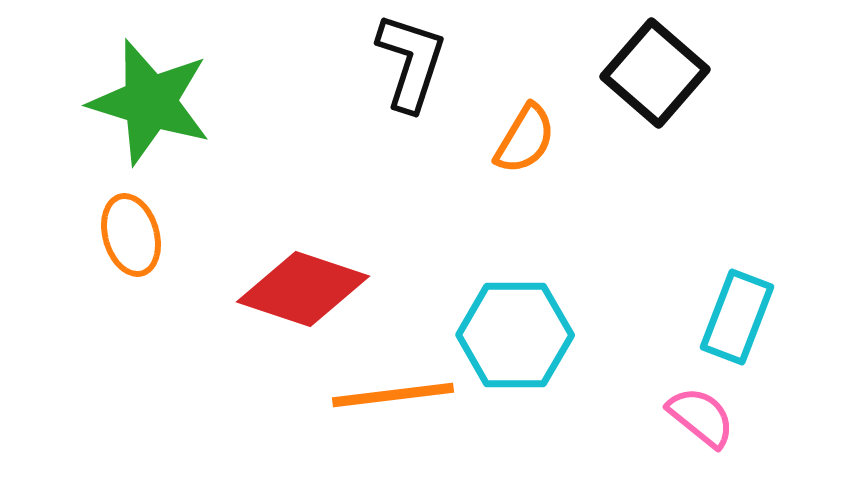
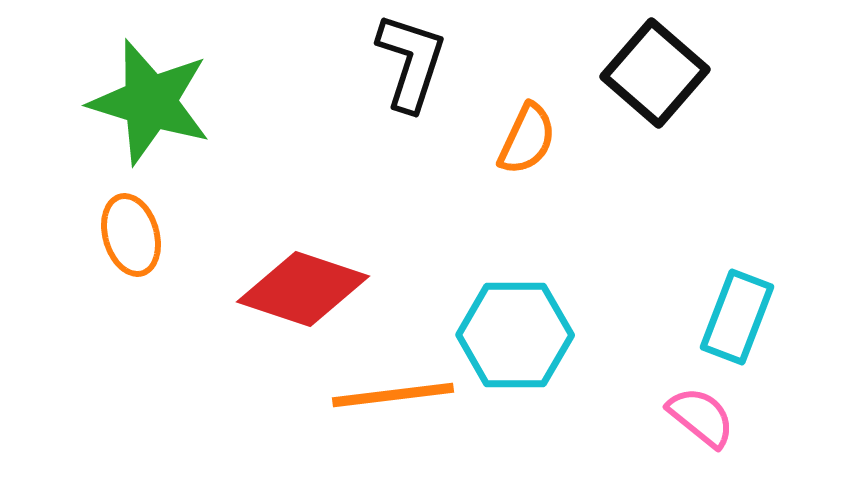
orange semicircle: moved 2 px right; rotated 6 degrees counterclockwise
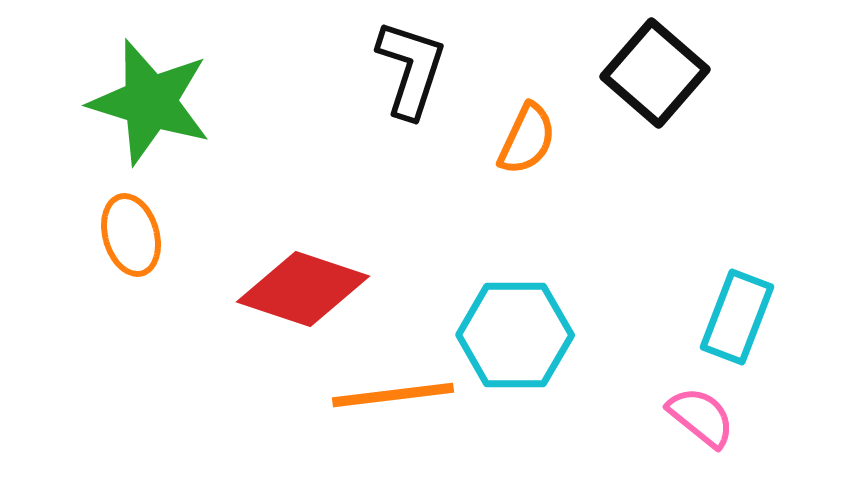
black L-shape: moved 7 px down
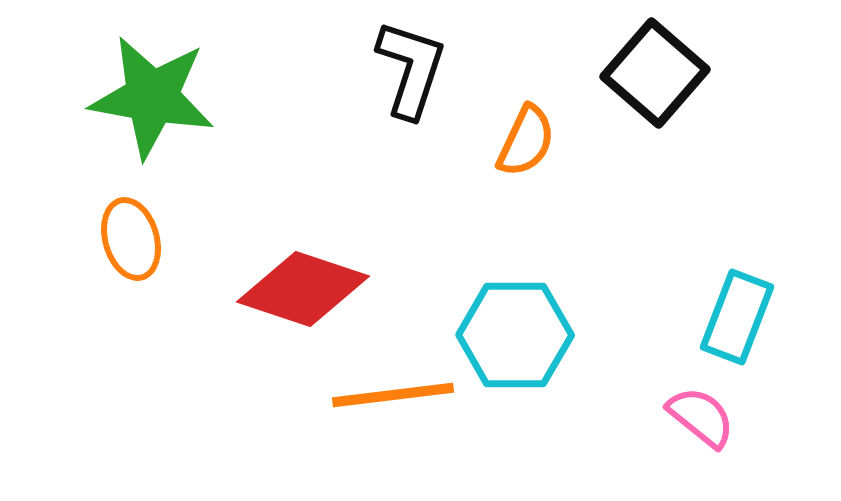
green star: moved 2 px right, 5 px up; rotated 7 degrees counterclockwise
orange semicircle: moved 1 px left, 2 px down
orange ellipse: moved 4 px down
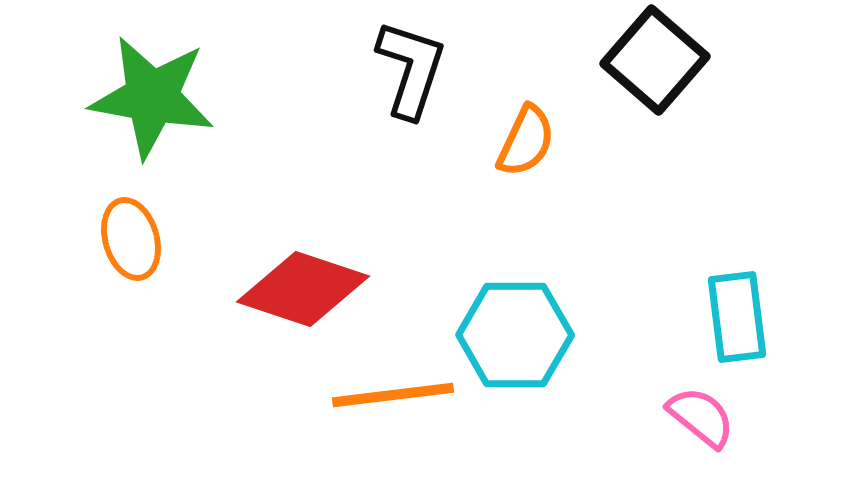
black square: moved 13 px up
cyan rectangle: rotated 28 degrees counterclockwise
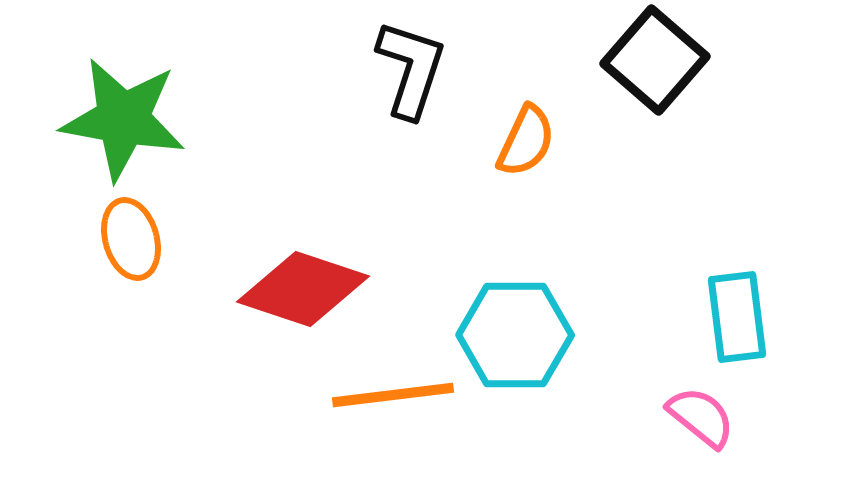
green star: moved 29 px left, 22 px down
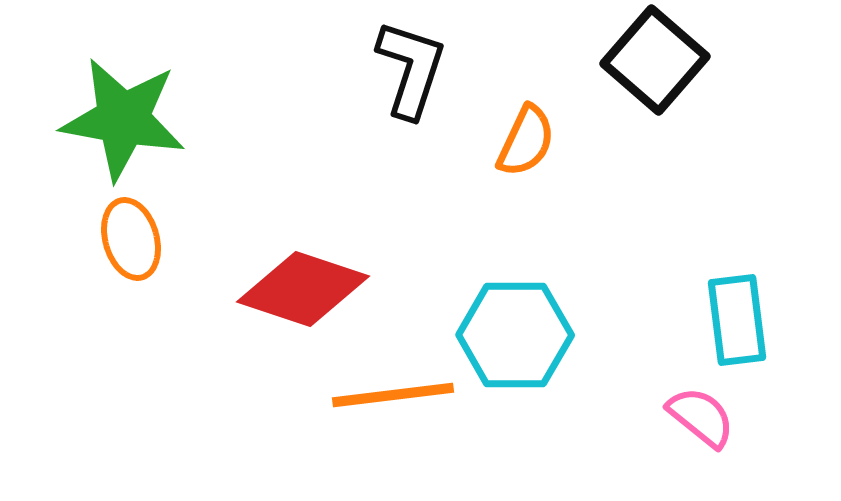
cyan rectangle: moved 3 px down
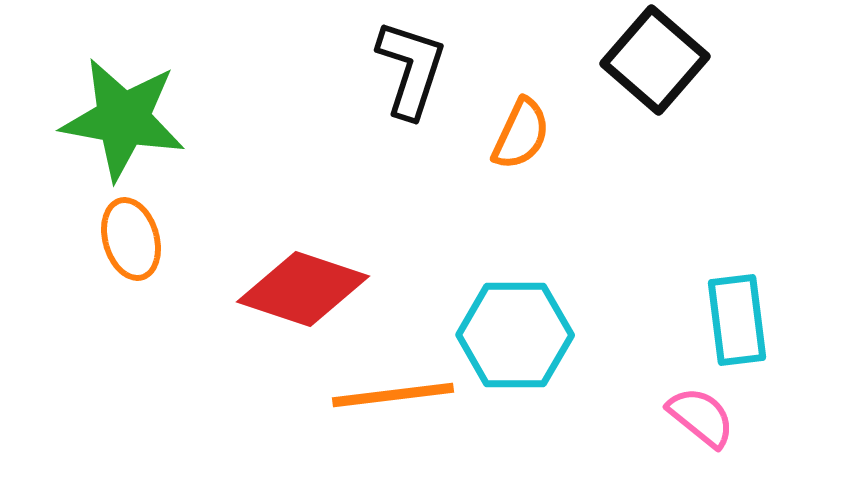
orange semicircle: moved 5 px left, 7 px up
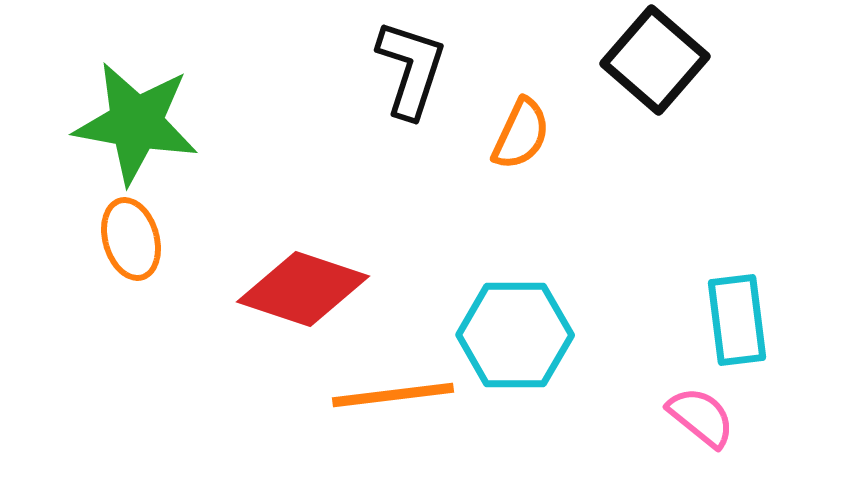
green star: moved 13 px right, 4 px down
